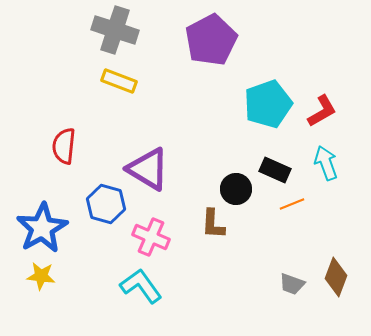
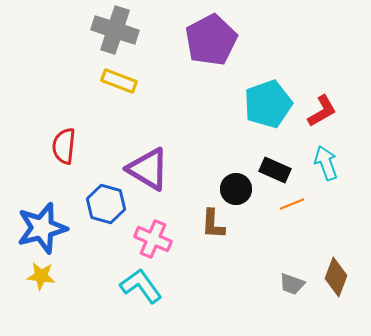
blue star: rotated 15 degrees clockwise
pink cross: moved 2 px right, 2 px down
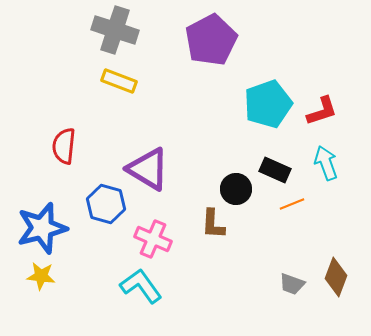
red L-shape: rotated 12 degrees clockwise
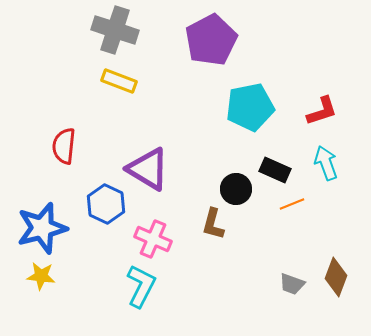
cyan pentagon: moved 18 px left, 3 px down; rotated 9 degrees clockwise
blue hexagon: rotated 9 degrees clockwise
brown L-shape: rotated 12 degrees clockwise
cyan L-shape: rotated 63 degrees clockwise
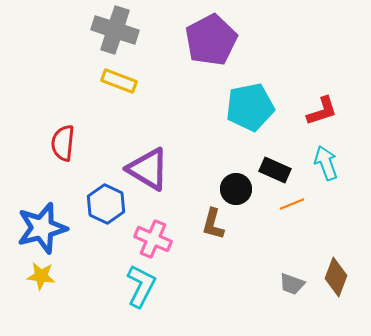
red semicircle: moved 1 px left, 3 px up
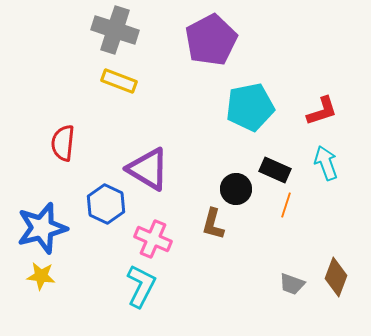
orange line: moved 6 px left, 1 px down; rotated 50 degrees counterclockwise
